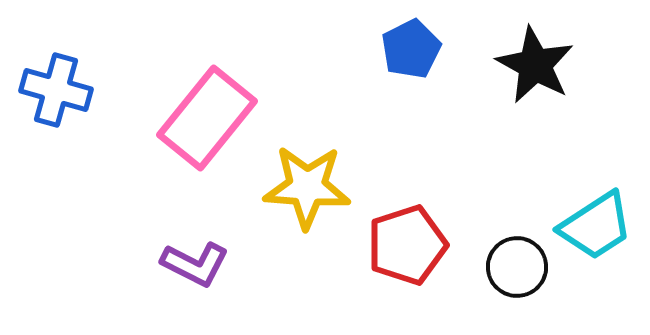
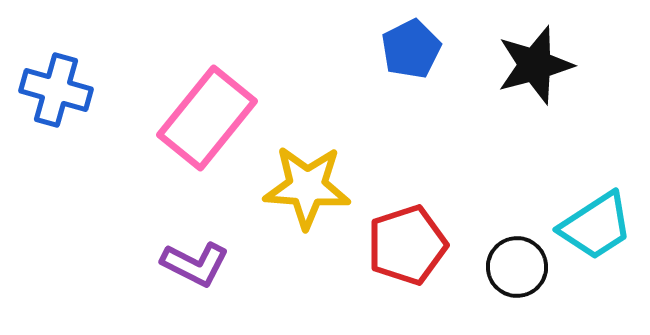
black star: rotated 28 degrees clockwise
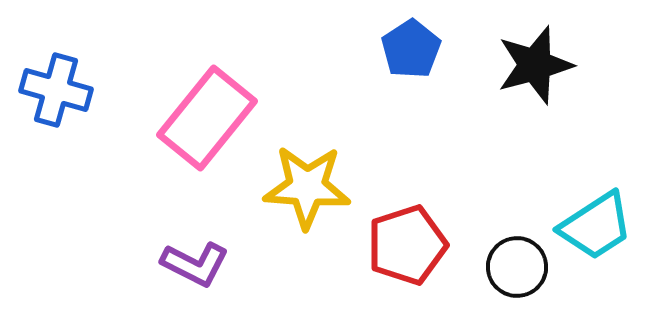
blue pentagon: rotated 6 degrees counterclockwise
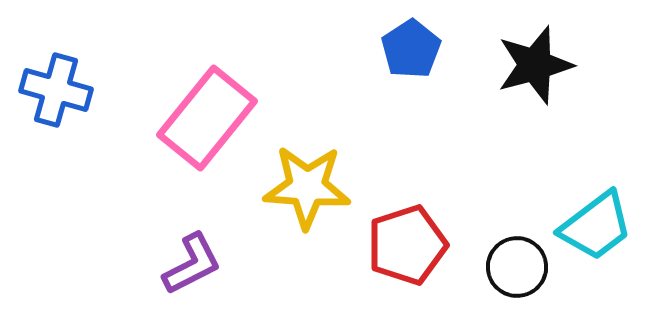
cyan trapezoid: rotated 4 degrees counterclockwise
purple L-shape: moved 3 px left; rotated 54 degrees counterclockwise
